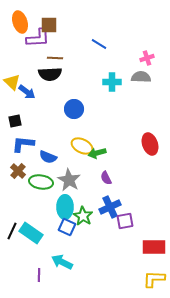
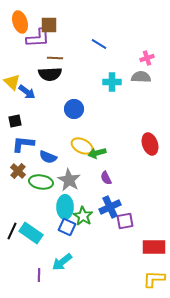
cyan arrow: rotated 65 degrees counterclockwise
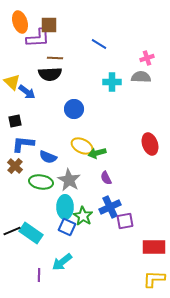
brown cross: moved 3 px left, 5 px up
black line: rotated 42 degrees clockwise
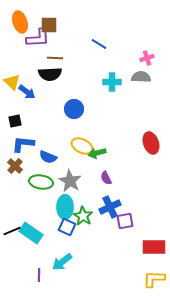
red ellipse: moved 1 px right, 1 px up
gray star: moved 1 px right, 1 px down
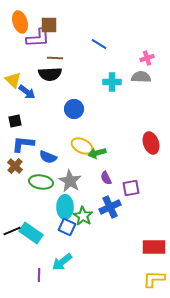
yellow triangle: moved 1 px right, 2 px up
purple square: moved 6 px right, 33 px up
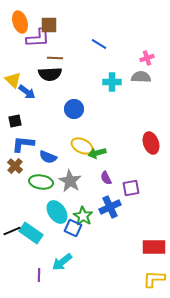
cyan ellipse: moved 8 px left, 5 px down; rotated 35 degrees counterclockwise
blue square: moved 6 px right, 1 px down
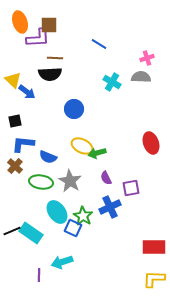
cyan cross: rotated 30 degrees clockwise
cyan arrow: rotated 20 degrees clockwise
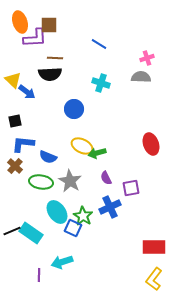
purple L-shape: moved 3 px left
cyan cross: moved 11 px left, 1 px down; rotated 12 degrees counterclockwise
red ellipse: moved 1 px down
yellow L-shape: rotated 55 degrees counterclockwise
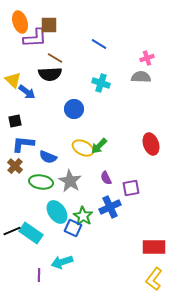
brown line: rotated 28 degrees clockwise
yellow ellipse: moved 1 px right, 2 px down
green arrow: moved 2 px right, 7 px up; rotated 30 degrees counterclockwise
